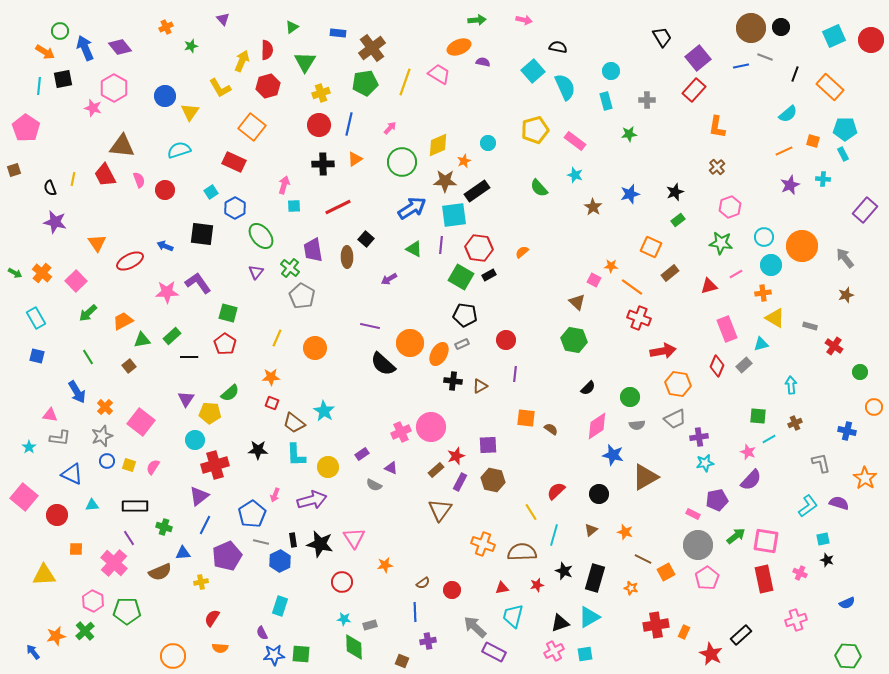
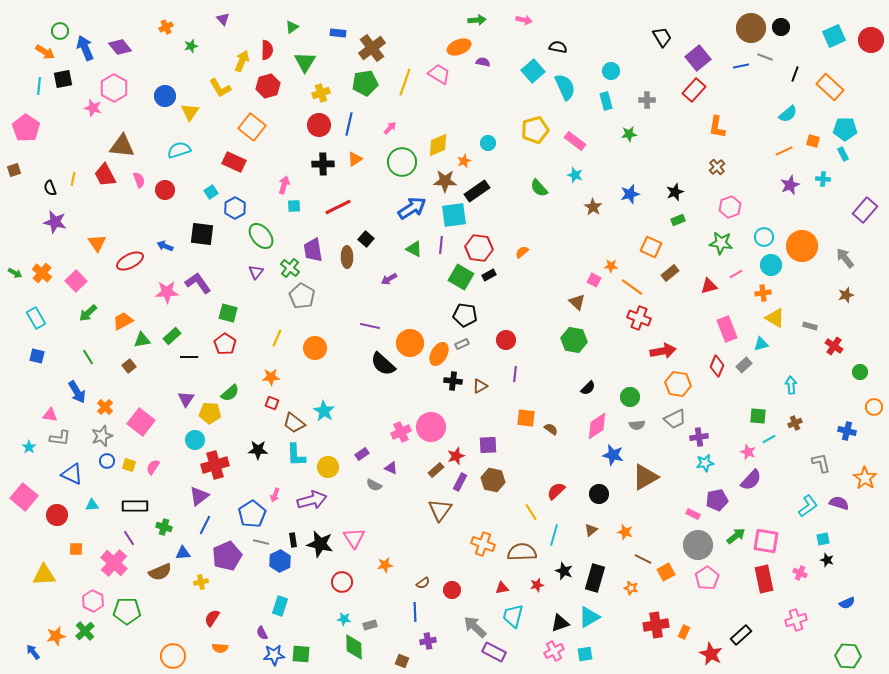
green rectangle at (678, 220): rotated 16 degrees clockwise
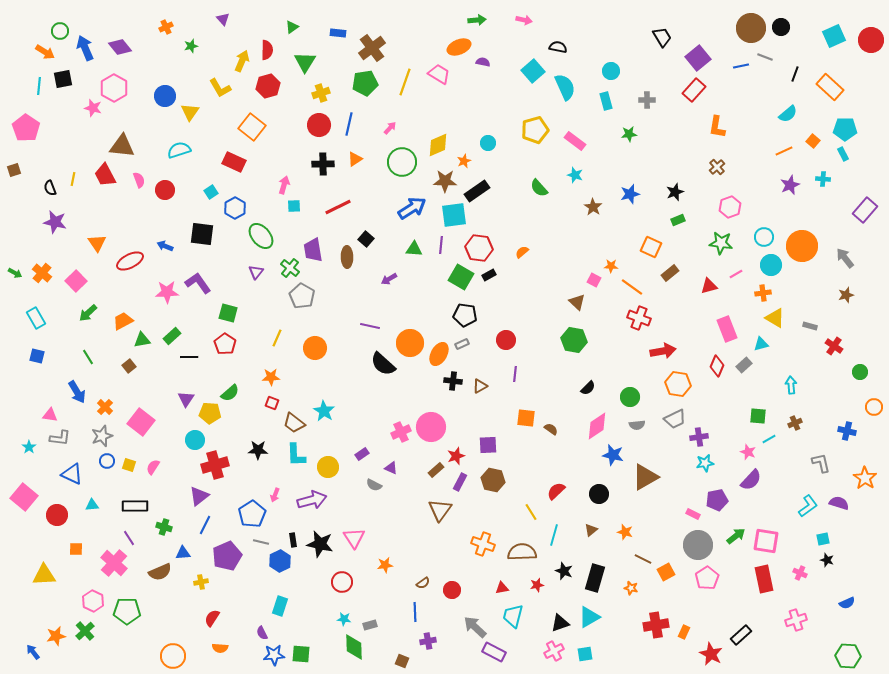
orange square at (813, 141): rotated 24 degrees clockwise
green triangle at (414, 249): rotated 24 degrees counterclockwise
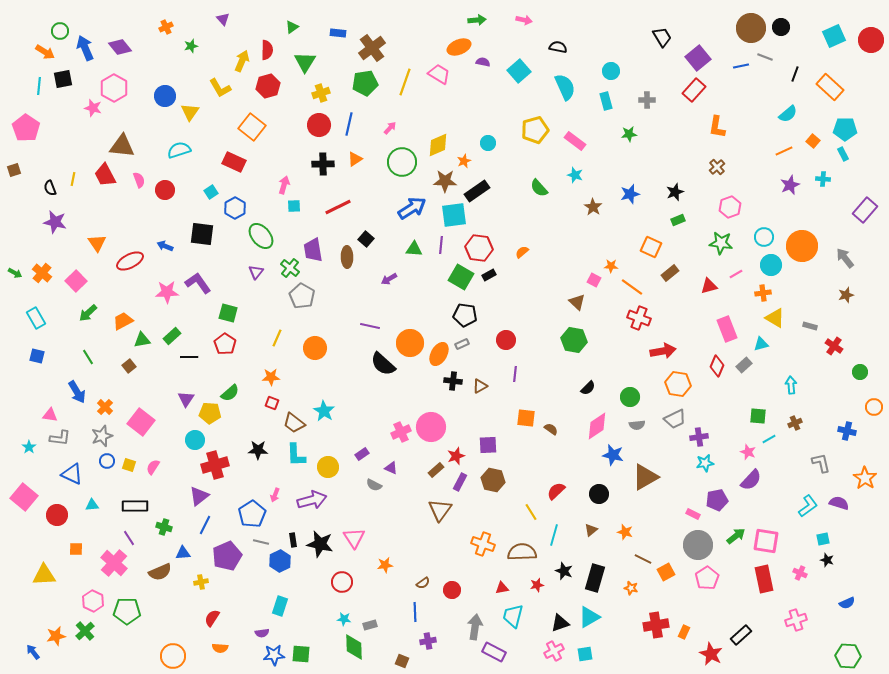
cyan square at (533, 71): moved 14 px left
gray arrow at (475, 627): rotated 55 degrees clockwise
purple semicircle at (262, 633): rotated 72 degrees counterclockwise
